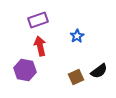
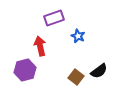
purple rectangle: moved 16 px right, 2 px up
blue star: moved 1 px right; rotated 16 degrees counterclockwise
purple hexagon: rotated 25 degrees counterclockwise
brown square: rotated 28 degrees counterclockwise
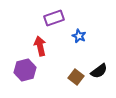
blue star: moved 1 px right
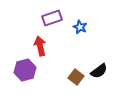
purple rectangle: moved 2 px left
blue star: moved 1 px right, 9 px up
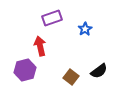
blue star: moved 5 px right, 2 px down; rotated 16 degrees clockwise
brown square: moved 5 px left
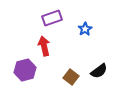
red arrow: moved 4 px right
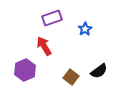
red arrow: rotated 18 degrees counterclockwise
purple hexagon: rotated 10 degrees counterclockwise
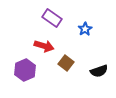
purple rectangle: rotated 54 degrees clockwise
red arrow: rotated 138 degrees clockwise
black semicircle: rotated 18 degrees clockwise
brown square: moved 5 px left, 14 px up
